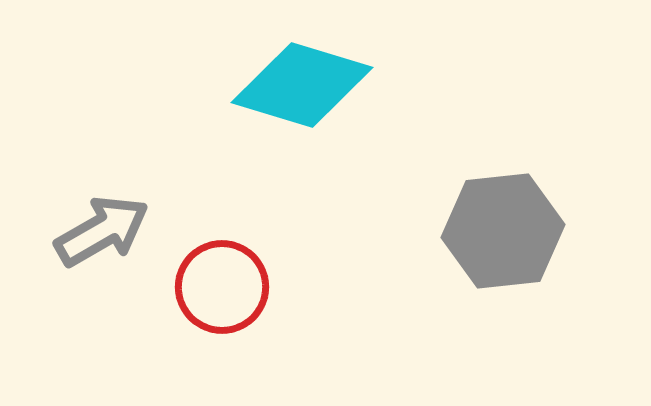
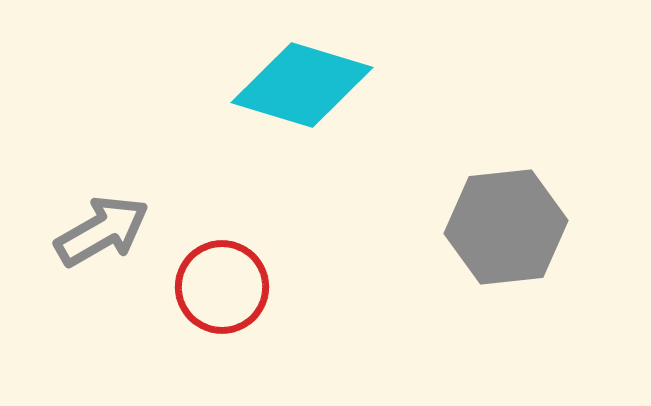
gray hexagon: moved 3 px right, 4 px up
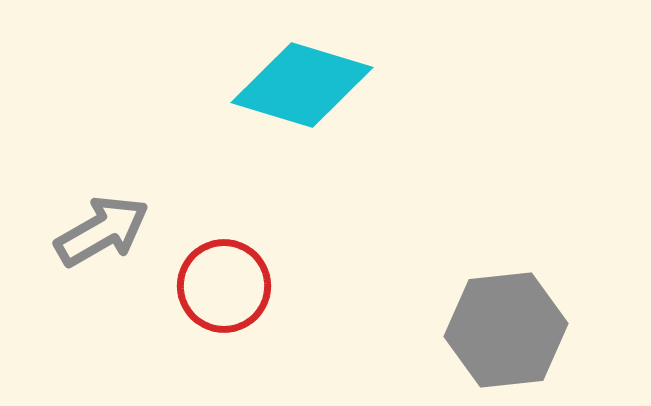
gray hexagon: moved 103 px down
red circle: moved 2 px right, 1 px up
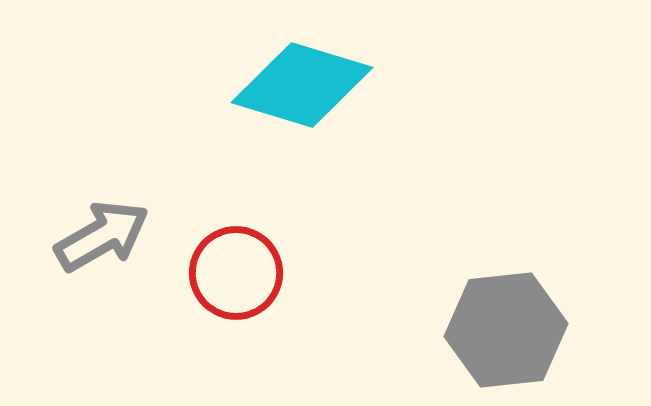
gray arrow: moved 5 px down
red circle: moved 12 px right, 13 px up
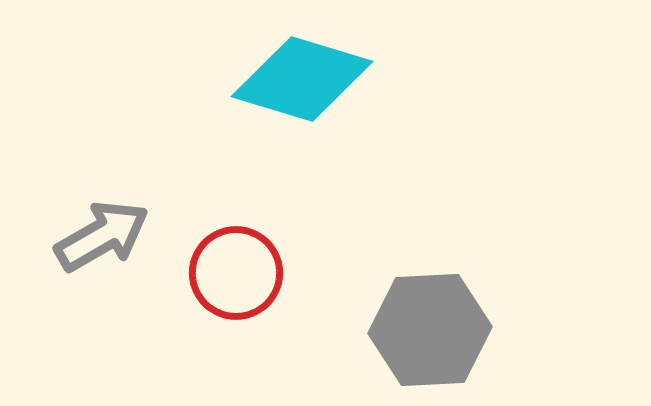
cyan diamond: moved 6 px up
gray hexagon: moved 76 px left; rotated 3 degrees clockwise
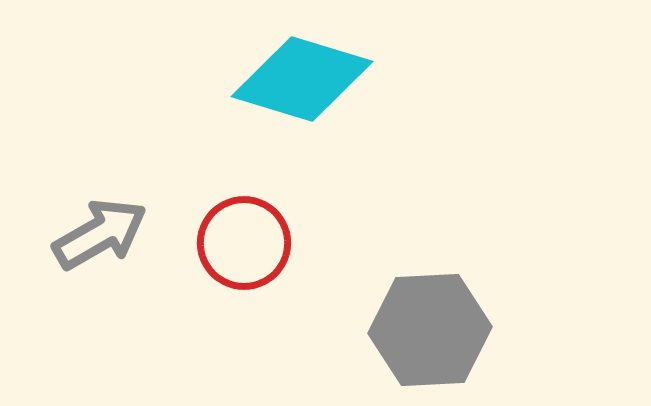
gray arrow: moved 2 px left, 2 px up
red circle: moved 8 px right, 30 px up
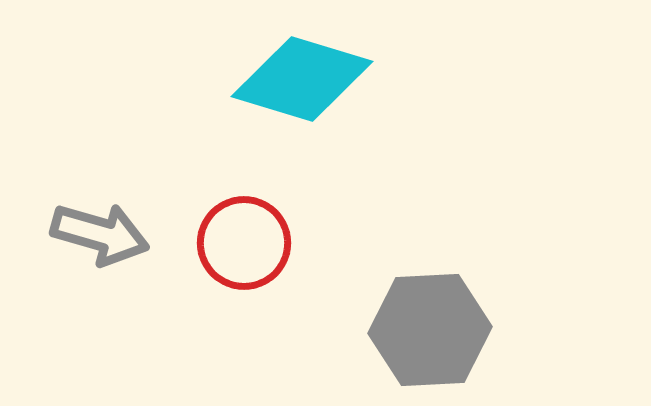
gray arrow: rotated 46 degrees clockwise
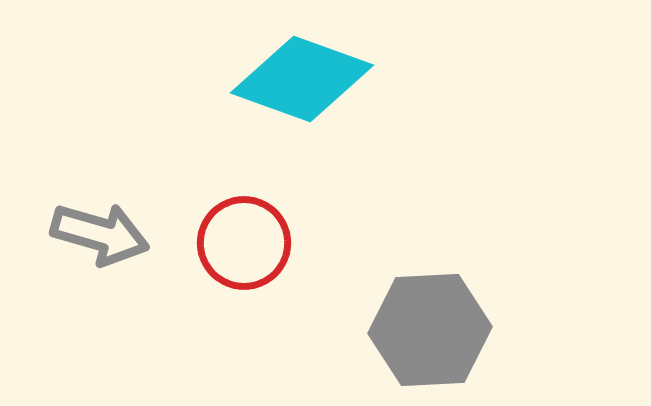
cyan diamond: rotated 3 degrees clockwise
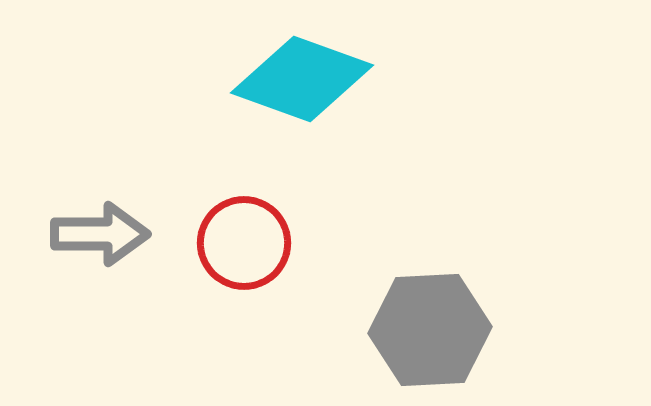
gray arrow: rotated 16 degrees counterclockwise
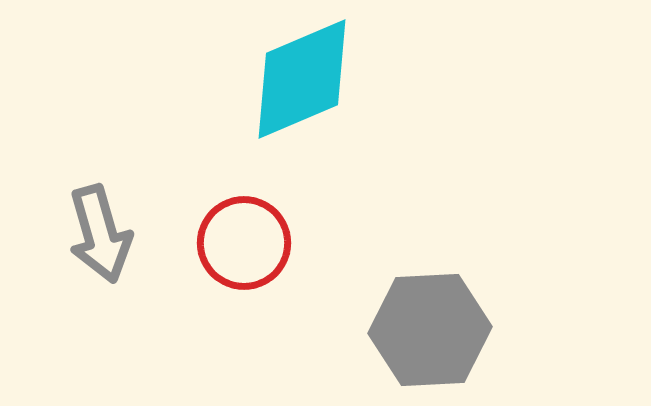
cyan diamond: rotated 43 degrees counterclockwise
gray arrow: rotated 74 degrees clockwise
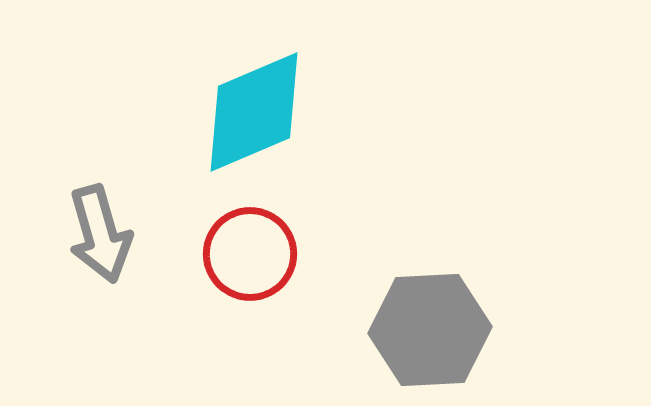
cyan diamond: moved 48 px left, 33 px down
red circle: moved 6 px right, 11 px down
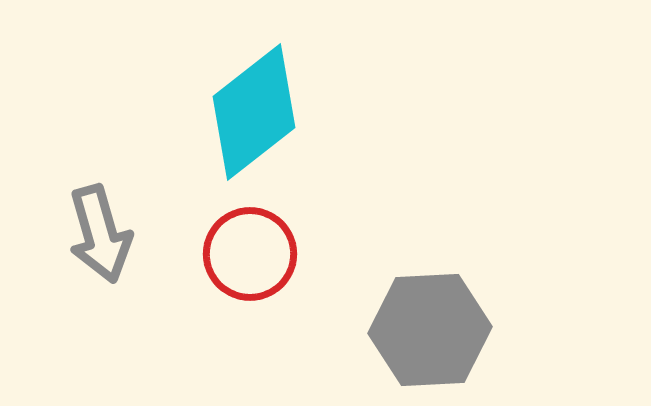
cyan diamond: rotated 15 degrees counterclockwise
